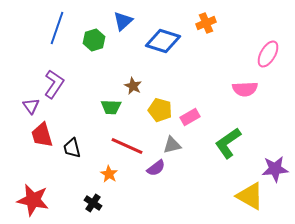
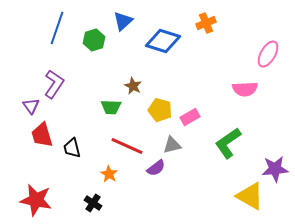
red star: moved 3 px right
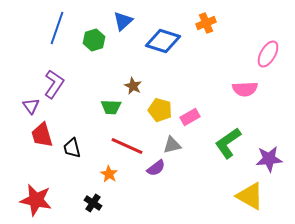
purple star: moved 6 px left, 10 px up
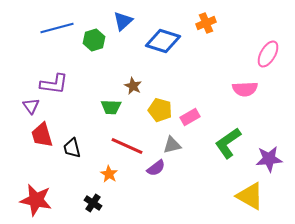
blue line: rotated 56 degrees clockwise
purple L-shape: rotated 64 degrees clockwise
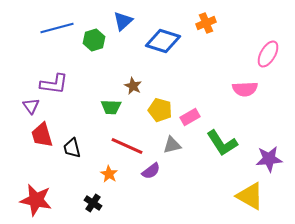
green L-shape: moved 6 px left; rotated 88 degrees counterclockwise
purple semicircle: moved 5 px left, 3 px down
